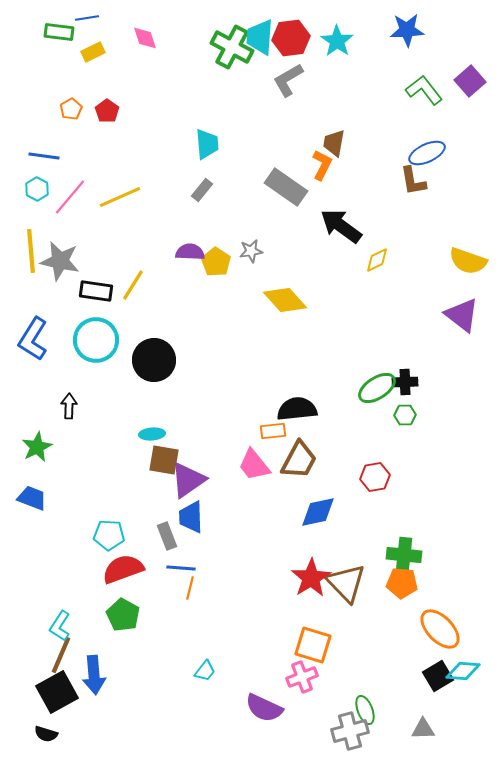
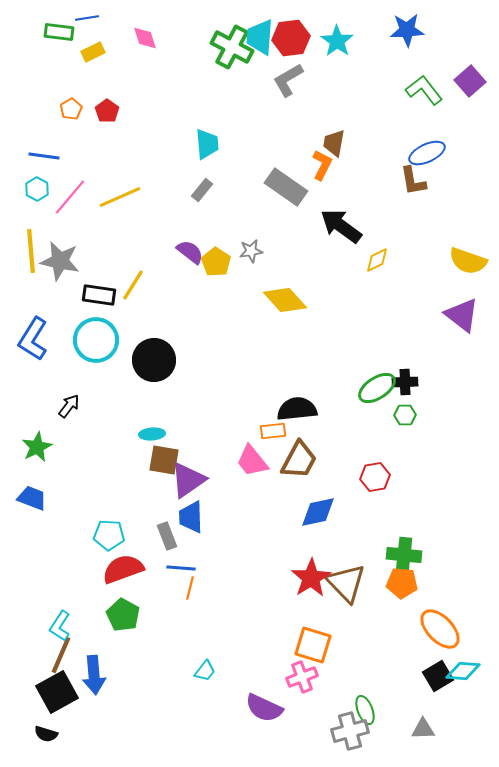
purple semicircle at (190, 252): rotated 36 degrees clockwise
black rectangle at (96, 291): moved 3 px right, 4 px down
black arrow at (69, 406): rotated 35 degrees clockwise
pink trapezoid at (254, 465): moved 2 px left, 4 px up
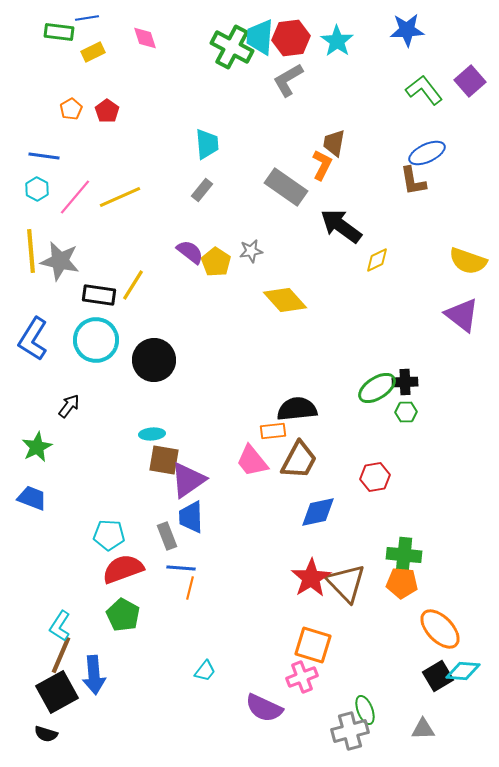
pink line at (70, 197): moved 5 px right
green hexagon at (405, 415): moved 1 px right, 3 px up
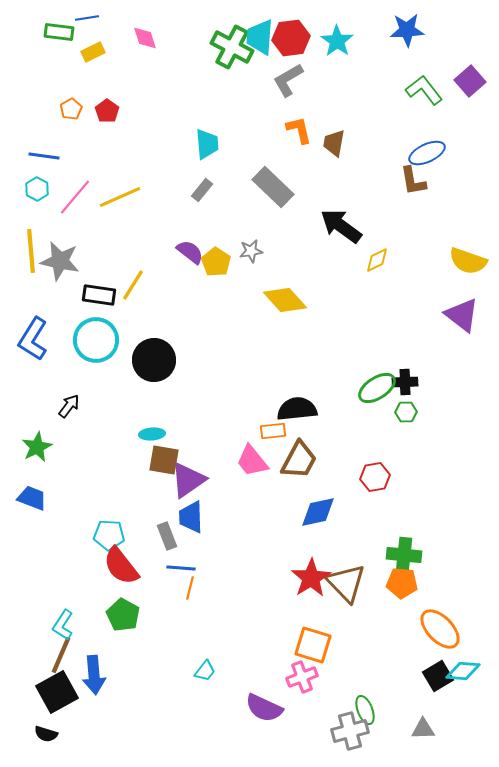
orange L-shape at (322, 165): moved 23 px left, 35 px up; rotated 40 degrees counterclockwise
gray rectangle at (286, 187): moved 13 px left; rotated 9 degrees clockwise
red semicircle at (123, 569): moved 2 px left, 3 px up; rotated 108 degrees counterclockwise
cyan L-shape at (60, 626): moved 3 px right, 1 px up
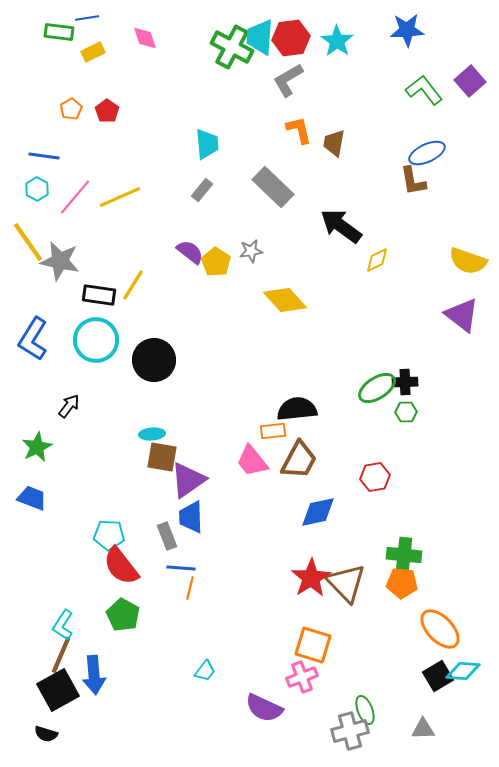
yellow line at (31, 251): moved 3 px left, 9 px up; rotated 30 degrees counterclockwise
brown square at (164, 460): moved 2 px left, 3 px up
black square at (57, 692): moved 1 px right, 2 px up
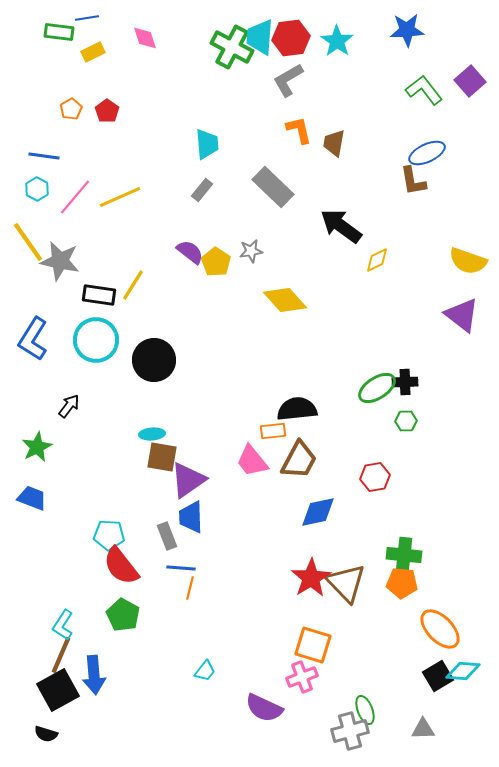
green hexagon at (406, 412): moved 9 px down
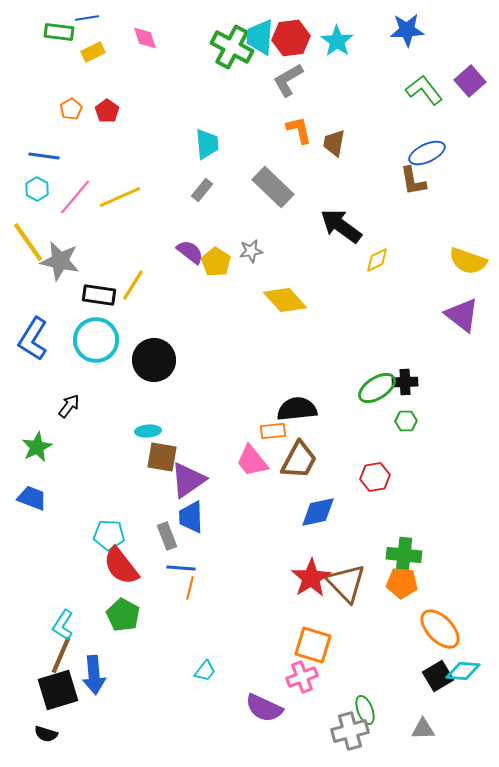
cyan ellipse at (152, 434): moved 4 px left, 3 px up
black square at (58, 690): rotated 12 degrees clockwise
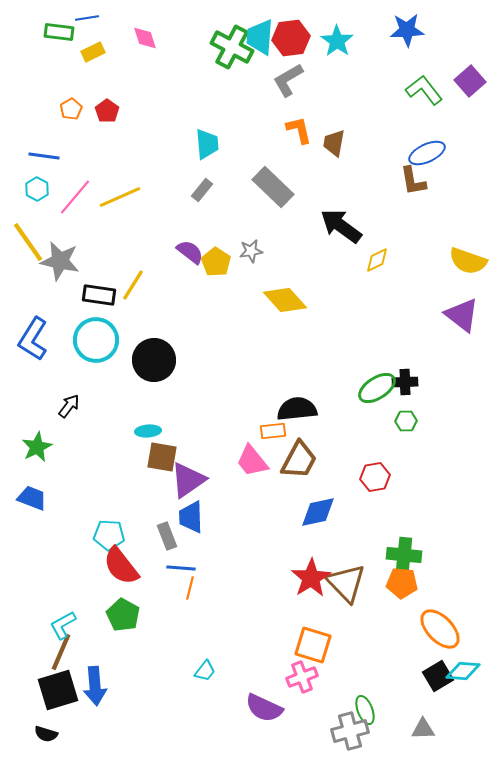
cyan L-shape at (63, 625): rotated 28 degrees clockwise
brown line at (61, 655): moved 3 px up
blue arrow at (94, 675): moved 1 px right, 11 px down
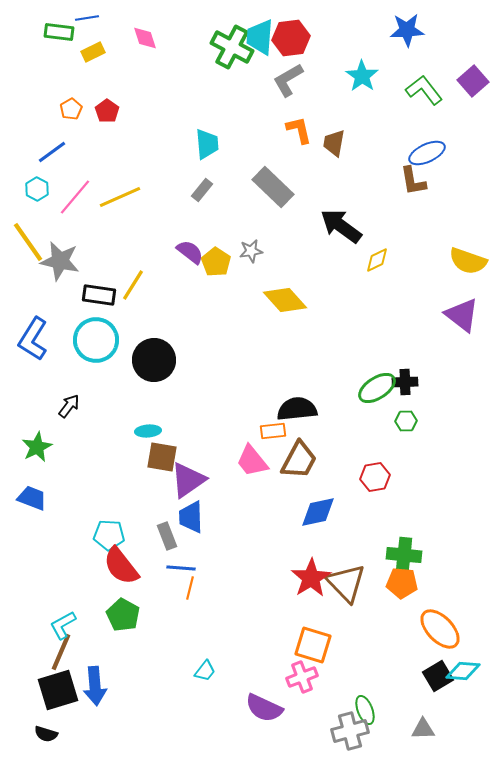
cyan star at (337, 41): moved 25 px right, 35 px down
purple square at (470, 81): moved 3 px right
blue line at (44, 156): moved 8 px right, 4 px up; rotated 44 degrees counterclockwise
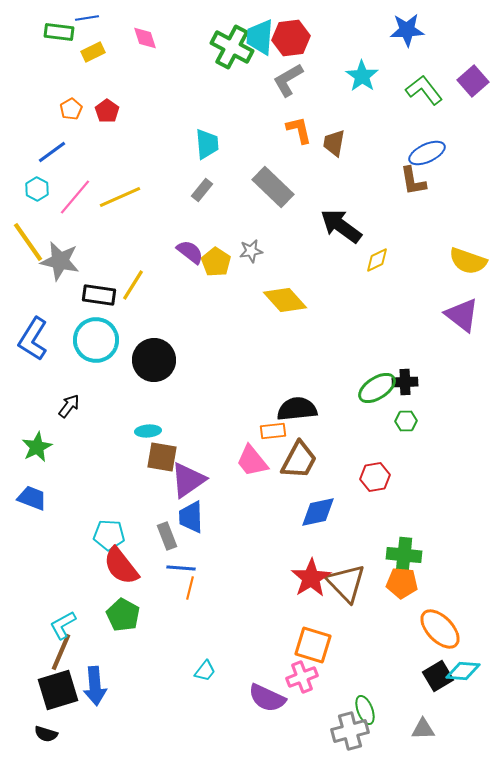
purple semicircle at (264, 708): moved 3 px right, 10 px up
